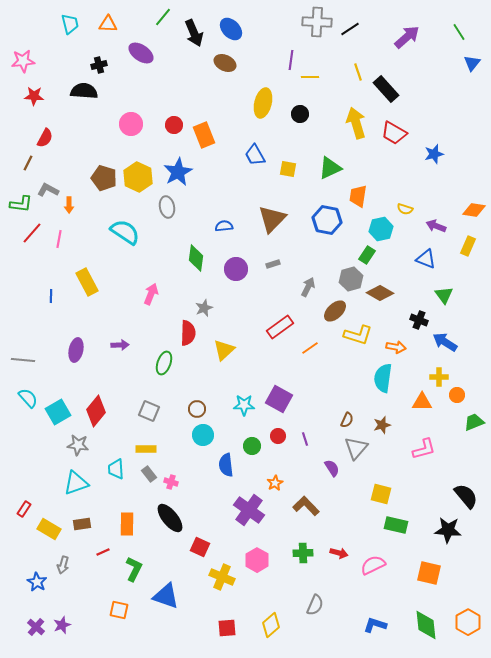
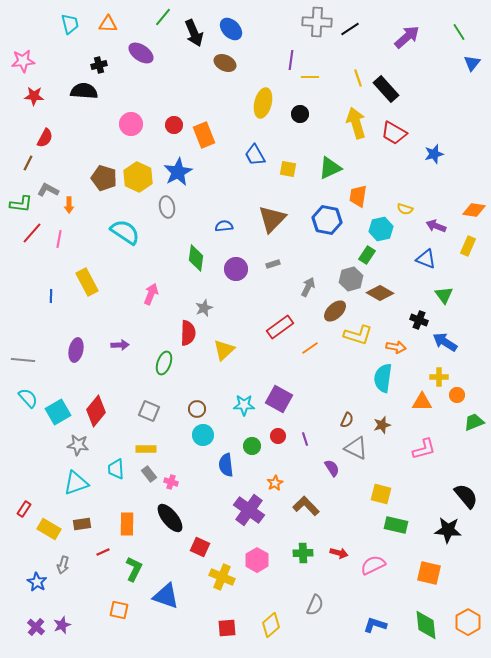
yellow line at (358, 72): moved 6 px down
gray triangle at (356, 448): rotated 45 degrees counterclockwise
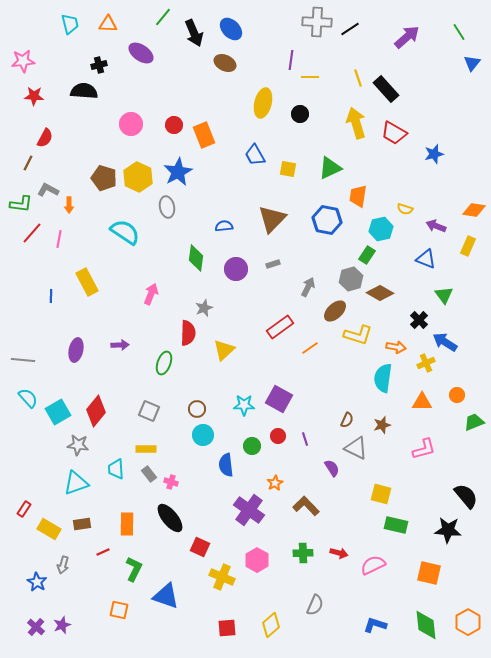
black cross at (419, 320): rotated 24 degrees clockwise
yellow cross at (439, 377): moved 13 px left, 14 px up; rotated 24 degrees counterclockwise
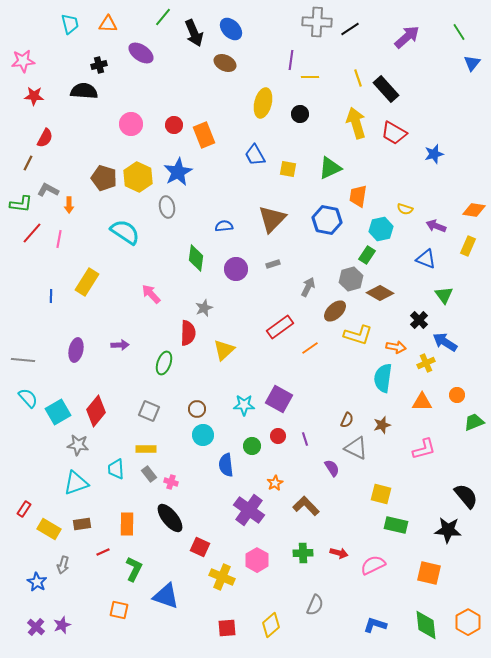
yellow rectangle at (87, 282): rotated 60 degrees clockwise
pink arrow at (151, 294): rotated 65 degrees counterclockwise
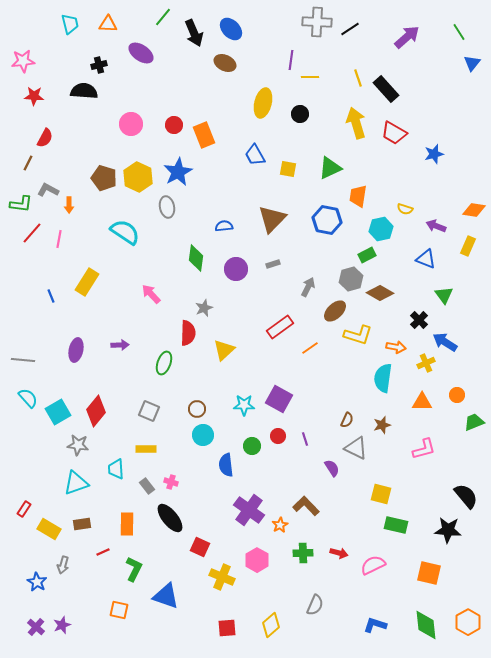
green rectangle at (367, 255): rotated 30 degrees clockwise
blue line at (51, 296): rotated 24 degrees counterclockwise
gray rectangle at (149, 474): moved 2 px left, 12 px down
orange star at (275, 483): moved 5 px right, 42 px down
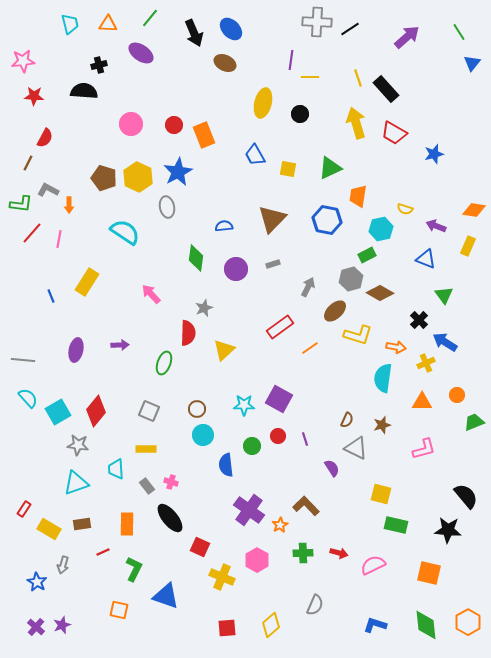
green line at (163, 17): moved 13 px left, 1 px down
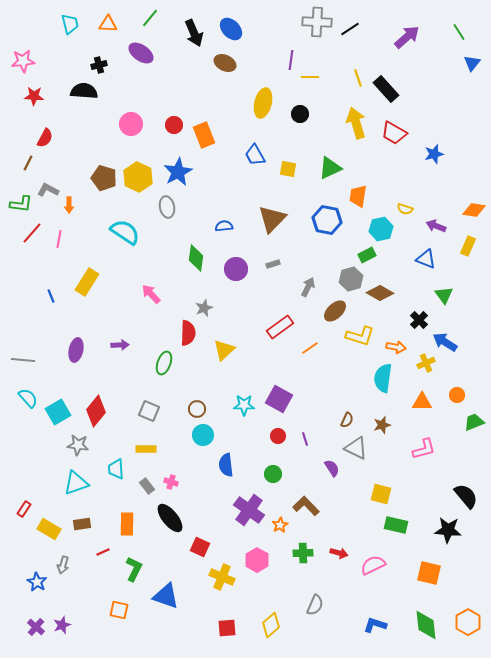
yellow L-shape at (358, 335): moved 2 px right, 1 px down
green circle at (252, 446): moved 21 px right, 28 px down
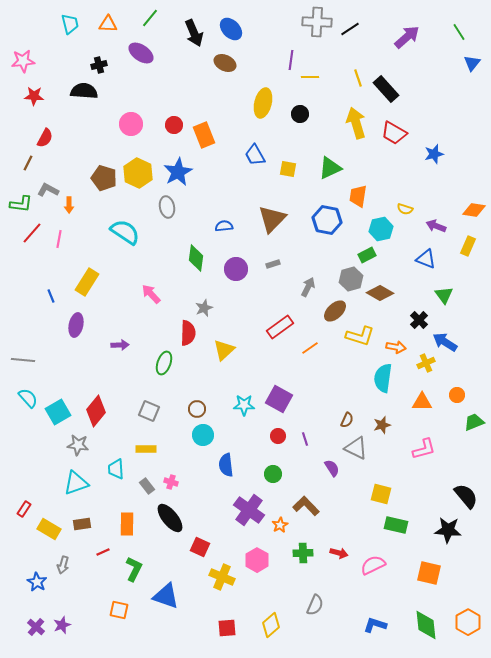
yellow hexagon at (138, 177): moved 4 px up
purple ellipse at (76, 350): moved 25 px up
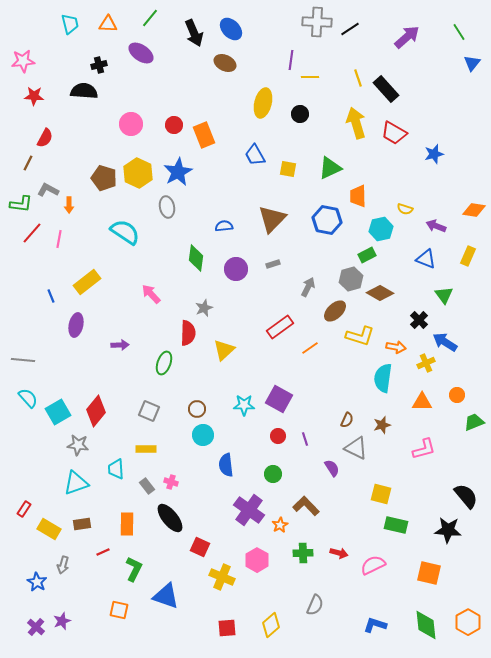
orange trapezoid at (358, 196): rotated 10 degrees counterclockwise
yellow rectangle at (468, 246): moved 10 px down
yellow rectangle at (87, 282): rotated 20 degrees clockwise
purple star at (62, 625): moved 4 px up
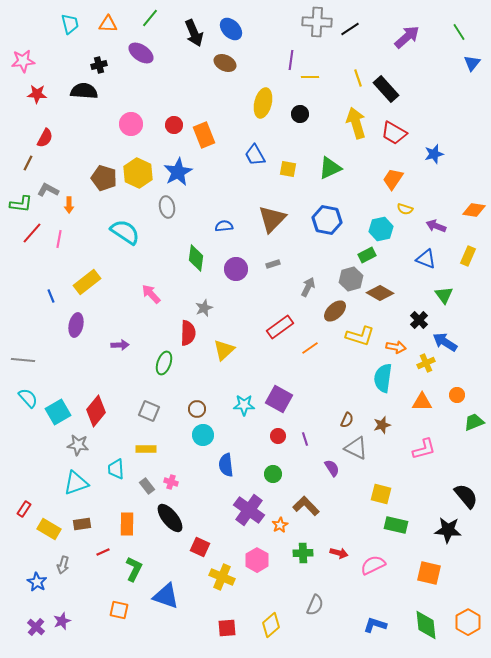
red star at (34, 96): moved 3 px right, 2 px up
orange trapezoid at (358, 196): moved 35 px right, 17 px up; rotated 35 degrees clockwise
